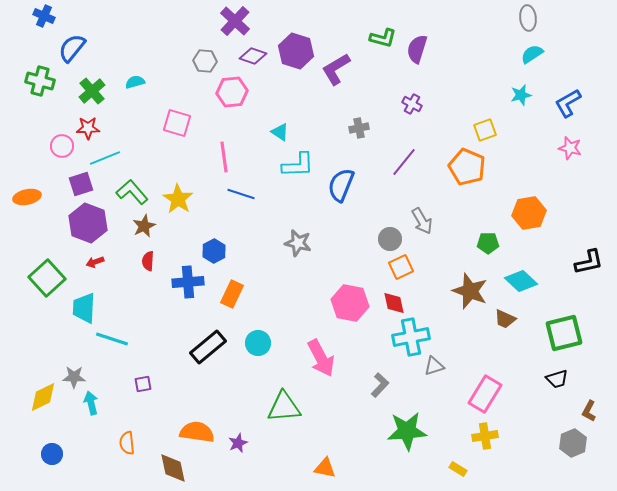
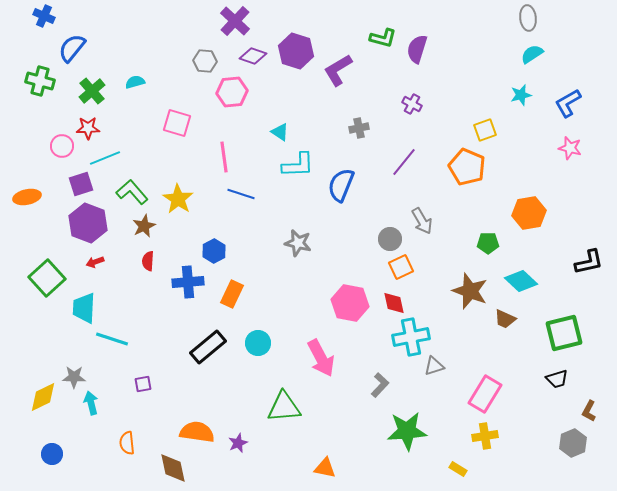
purple L-shape at (336, 69): moved 2 px right, 1 px down
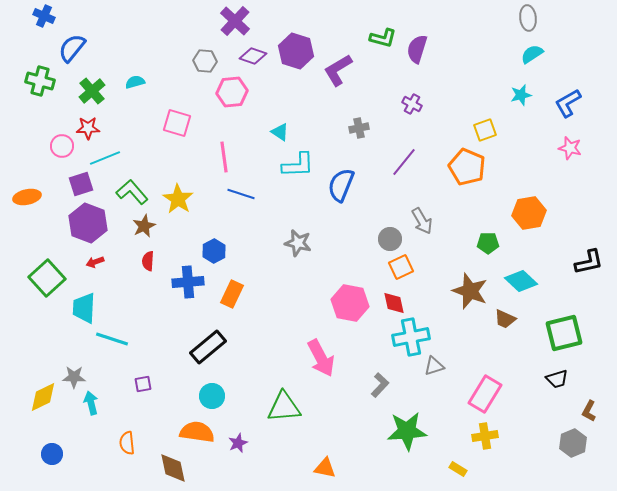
cyan circle at (258, 343): moved 46 px left, 53 px down
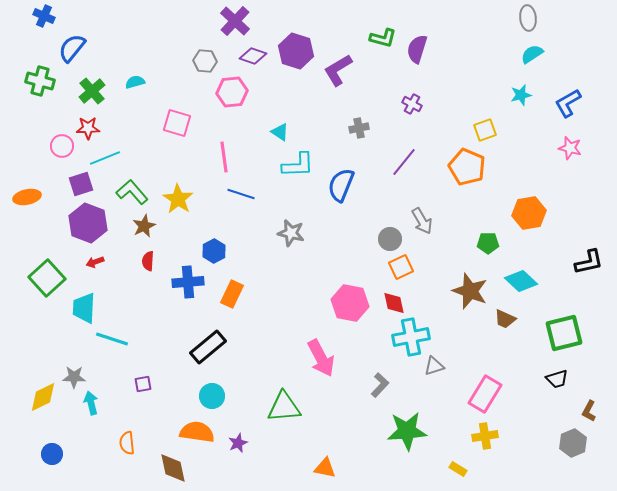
gray star at (298, 243): moved 7 px left, 10 px up
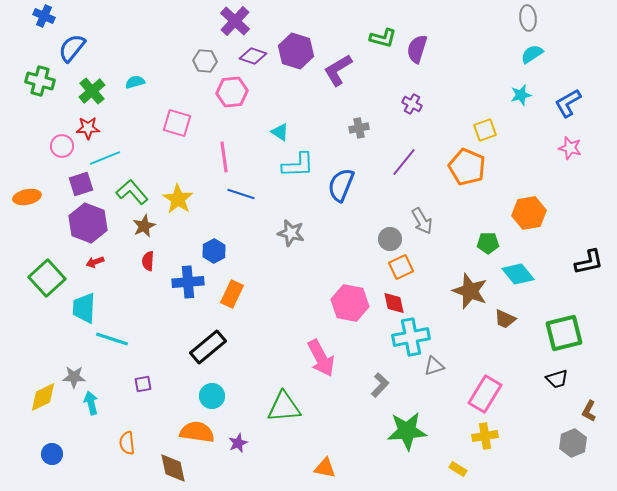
cyan diamond at (521, 281): moved 3 px left, 7 px up; rotated 8 degrees clockwise
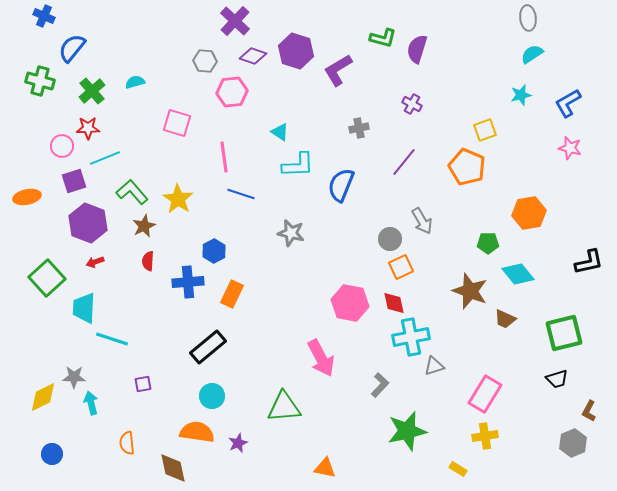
purple square at (81, 184): moved 7 px left, 3 px up
green star at (407, 431): rotated 9 degrees counterclockwise
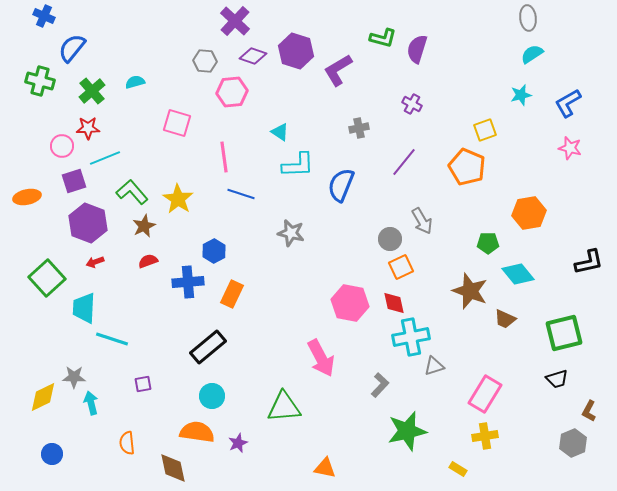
red semicircle at (148, 261): rotated 66 degrees clockwise
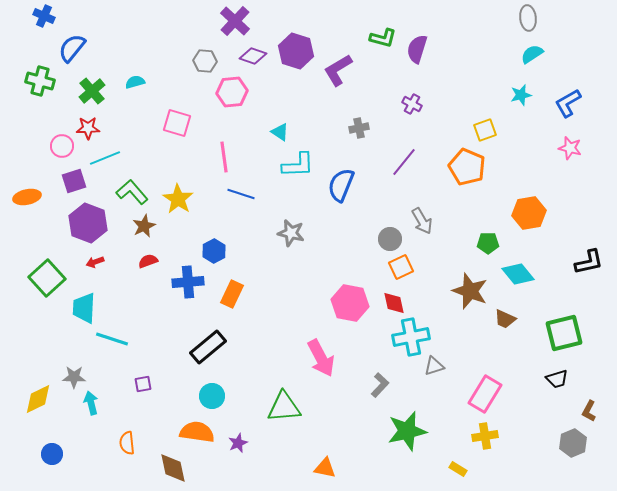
yellow diamond at (43, 397): moved 5 px left, 2 px down
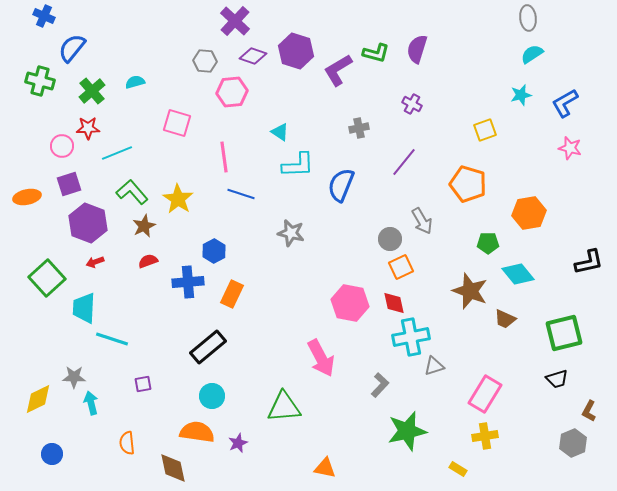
green L-shape at (383, 38): moved 7 px left, 15 px down
blue L-shape at (568, 103): moved 3 px left
cyan line at (105, 158): moved 12 px right, 5 px up
orange pentagon at (467, 167): moved 1 px right, 17 px down; rotated 6 degrees counterclockwise
purple square at (74, 181): moved 5 px left, 3 px down
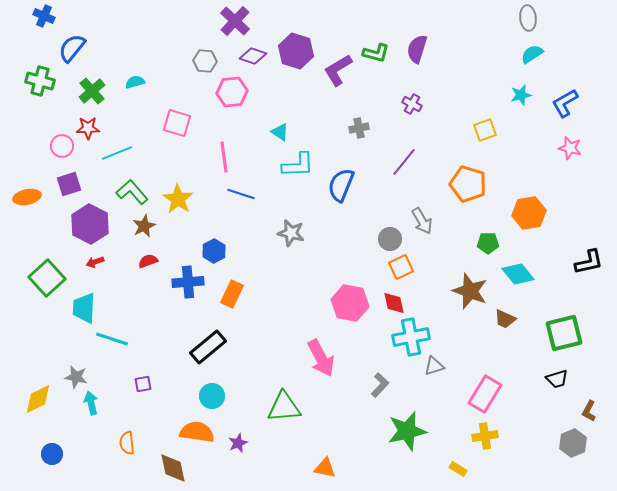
purple hexagon at (88, 223): moved 2 px right, 1 px down; rotated 6 degrees clockwise
gray star at (74, 377): moved 2 px right; rotated 10 degrees clockwise
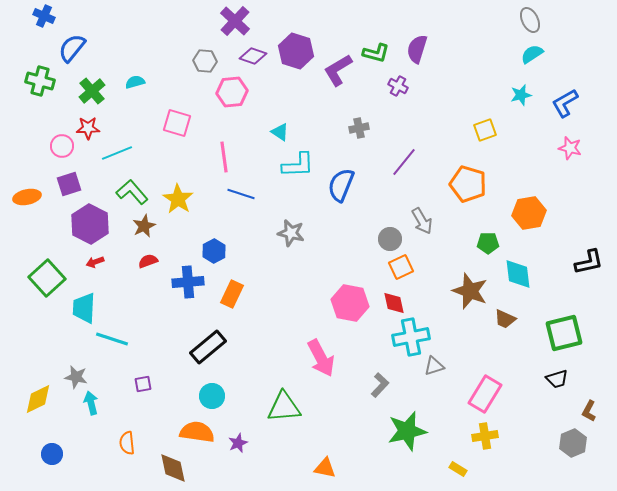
gray ellipse at (528, 18): moved 2 px right, 2 px down; rotated 20 degrees counterclockwise
purple cross at (412, 104): moved 14 px left, 18 px up
cyan diamond at (518, 274): rotated 32 degrees clockwise
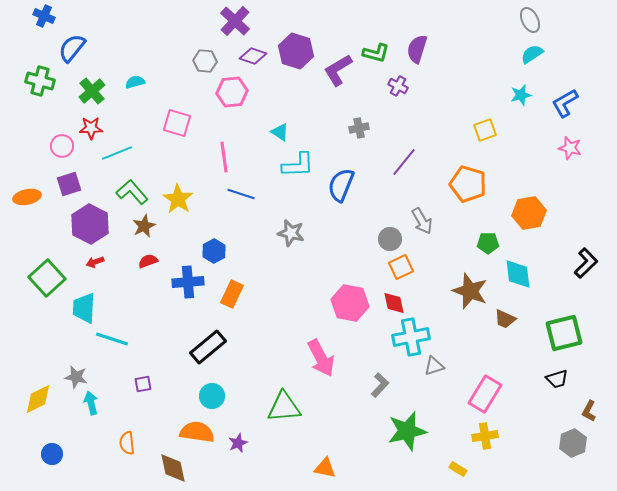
red star at (88, 128): moved 3 px right
black L-shape at (589, 262): moved 3 px left, 1 px down; rotated 32 degrees counterclockwise
